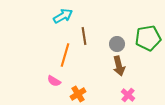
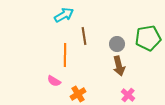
cyan arrow: moved 1 px right, 1 px up
orange line: rotated 15 degrees counterclockwise
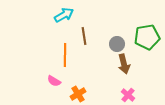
green pentagon: moved 1 px left, 1 px up
brown arrow: moved 5 px right, 2 px up
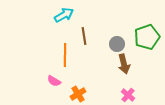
green pentagon: rotated 10 degrees counterclockwise
